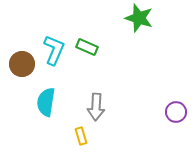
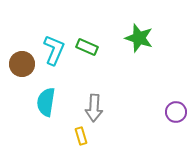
green star: moved 20 px down
gray arrow: moved 2 px left, 1 px down
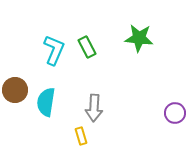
green star: rotated 12 degrees counterclockwise
green rectangle: rotated 40 degrees clockwise
brown circle: moved 7 px left, 26 px down
purple circle: moved 1 px left, 1 px down
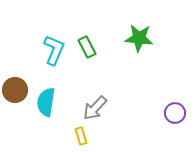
gray arrow: moved 1 px right; rotated 40 degrees clockwise
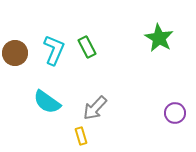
green star: moved 20 px right; rotated 24 degrees clockwise
brown circle: moved 37 px up
cyan semicircle: moved 1 px right; rotated 64 degrees counterclockwise
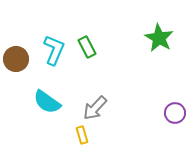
brown circle: moved 1 px right, 6 px down
yellow rectangle: moved 1 px right, 1 px up
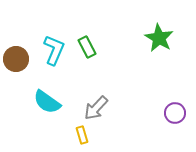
gray arrow: moved 1 px right
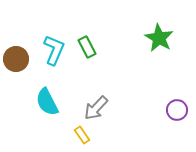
cyan semicircle: rotated 28 degrees clockwise
purple circle: moved 2 px right, 3 px up
yellow rectangle: rotated 18 degrees counterclockwise
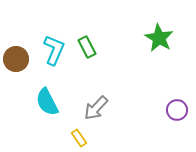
yellow rectangle: moved 3 px left, 3 px down
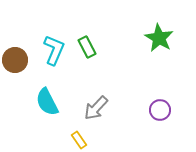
brown circle: moved 1 px left, 1 px down
purple circle: moved 17 px left
yellow rectangle: moved 2 px down
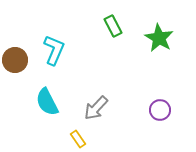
green rectangle: moved 26 px right, 21 px up
yellow rectangle: moved 1 px left, 1 px up
